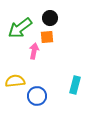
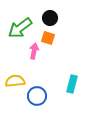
orange square: moved 1 px right, 1 px down; rotated 24 degrees clockwise
cyan rectangle: moved 3 px left, 1 px up
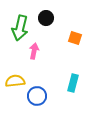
black circle: moved 4 px left
green arrow: rotated 40 degrees counterclockwise
orange square: moved 27 px right
cyan rectangle: moved 1 px right, 1 px up
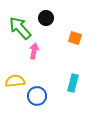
green arrow: rotated 125 degrees clockwise
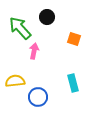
black circle: moved 1 px right, 1 px up
orange square: moved 1 px left, 1 px down
cyan rectangle: rotated 30 degrees counterclockwise
blue circle: moved 1 px right, 1 px down
